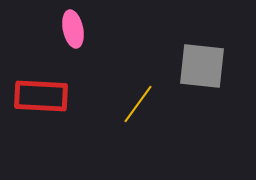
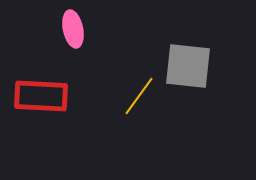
gray square: moved 14 px left
yellow line: moved 1 px right, 8 px up
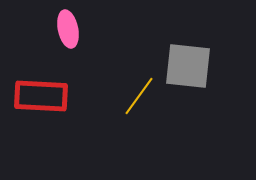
pink ellipse: moved 5 px left
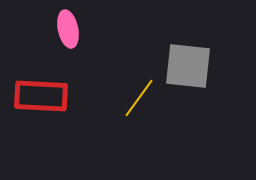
yellow line: moved 2 px down
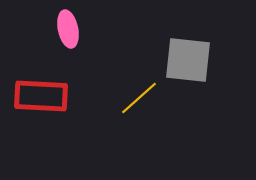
gray square: moved 6 px up
yellow line: rotated 12 degrees clockwise
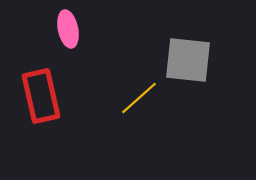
red rectangle: rotated 74 degrees clockwise
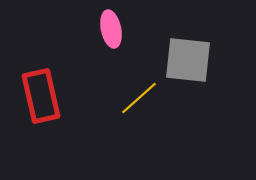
pink ellipse: moved 43 px right
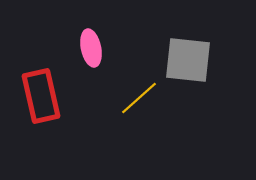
pink ellipse: moved 20 px left, 19 px down
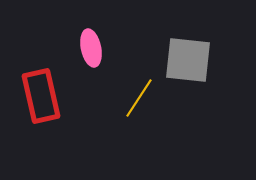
yellow line: rotated 15 degrees counterclockwise
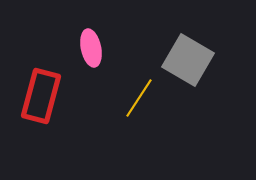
gray square: rotated 24 degrees clockwise
red rectangle: rotated 28 degrees clockwise
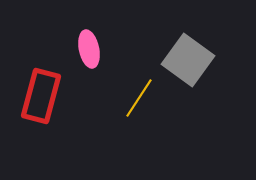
pink ellipse: moved 2 px left, 1 px down
gray square: rotated 6 degrees clockwise
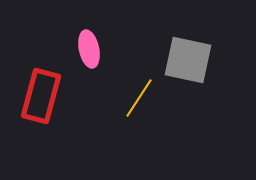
gray square: rotated 24 degrees counterclockwise
